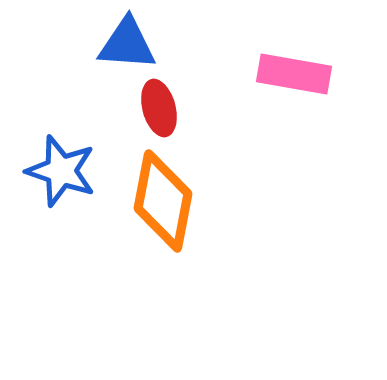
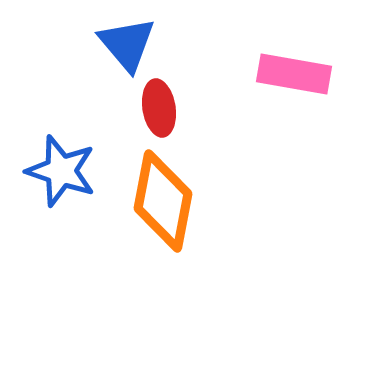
blue triangle: rotated 46 degrees clockwise
red ellipse: rotated 6 degrees clockwise
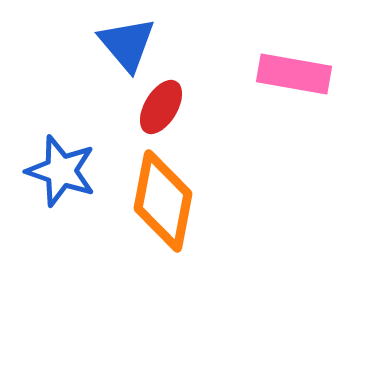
red ellipse: moved 2 px right, 1 px up; rotated 40 degrees clockwise
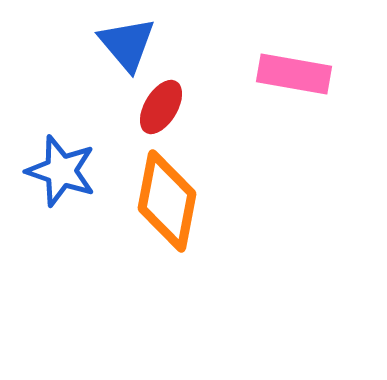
orange diamond: moved 4 px right
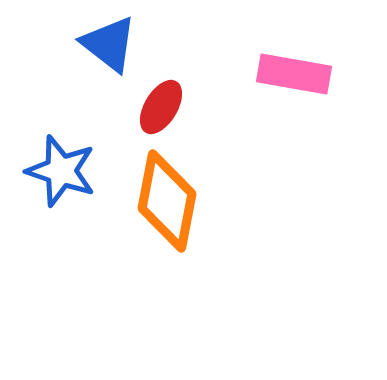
blue triangle: moved 18 px left; rotated 12 degrees counterclockwise
